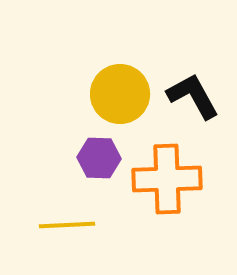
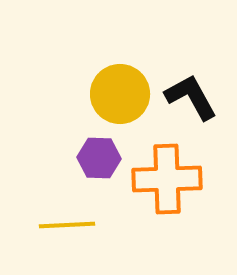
black L-shape: moved 2 px left, 1 px down
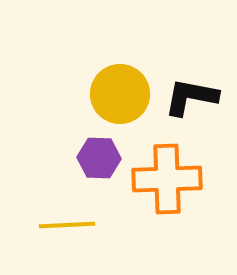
black L-shape: rotated 50 degrees counterclockwise
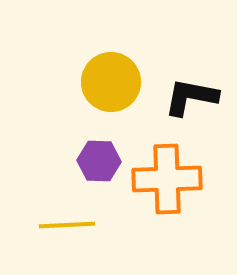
yellow circle: moved 9 px left, 12 px up
purple hexagon: moved 3 px down
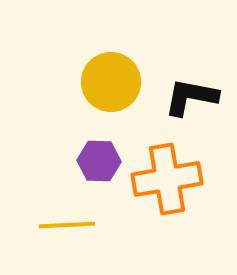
orange cross: rotated 8 degrees counterclockwise
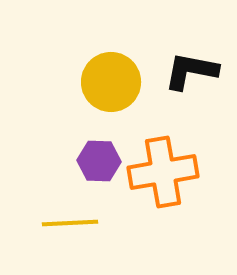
black L-shape: moved 26 px up
orange cross: moved 4 px left, 7 px up
yellow line: moved 3 px right, 2 px up
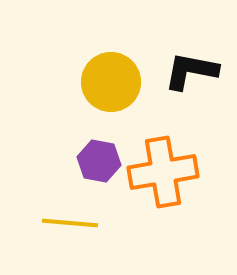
purple hexagon: rotated 9 degrees clockwise
yellow line: rotated 8 degrees clockwise
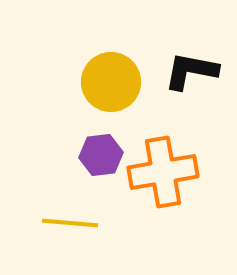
purple hexagon: moved 2 px right, 6 px up; rotated 18 degrees counterclockwise
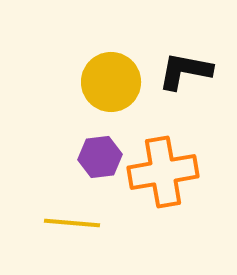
black L-shape: moved 6 px left
purple hexagon: moved 1 px left, 2 px down
yellow line: moved 2 px right
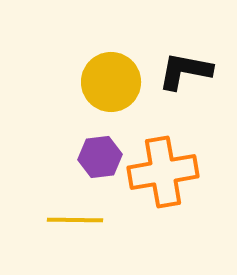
yellow line: moved 3 px right, 3 px up; rotated 4 degrees counterclockwise
